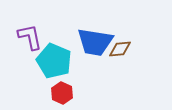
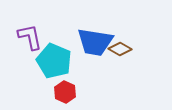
brown diamond: rotated 35 degrees clockwise
red hexagon: moved 3 px right, 1 px up
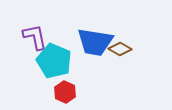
purple L-shape: moved 5 px right
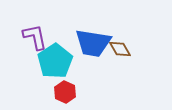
blue trapezoid: moved 2 px left, 1 px down
brown diamond: rotated 30 degrees clockwise
cyan pentagon: moved 1 px right; rotated 16 degrees clockwise
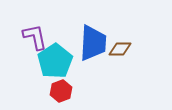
blue trapezoid: rotated 96 degrees counterclockwise
brown diamond: rotated 60 degrees counterclockwise
red hexagon: moved 4 px left, 1 px up; rotated 15 degrees clockwise
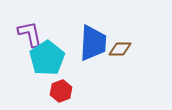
purple L-shape: moved 5 px left, 3 px up
cyan pentagon: moved 8 px left, 3 px up
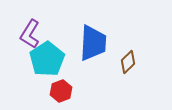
purple L-shape: rotated 136 degrees counterclockwise
brown diamond: moved 8 px right, 13 px down; rotated 45 degrees counterclockwise
cyan pentagon: moved 1 px down
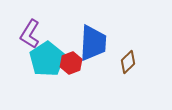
red hexagon: moved 10 px right, 28 px up
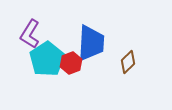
blue trapezoid: moved 2 px left
